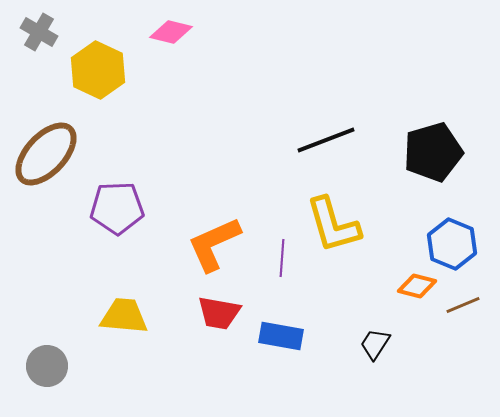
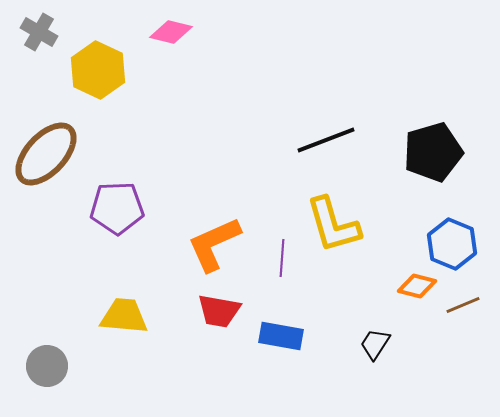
red trapezoid: moved 2 px up
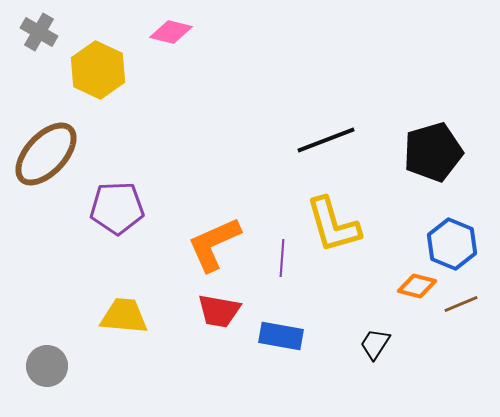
brown line: moved 2 px left, 1 px up
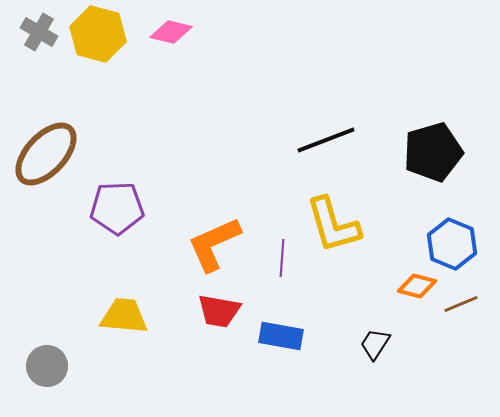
yellow hexagon: moved 36 px up; rotated 10 degrees counterclockwise
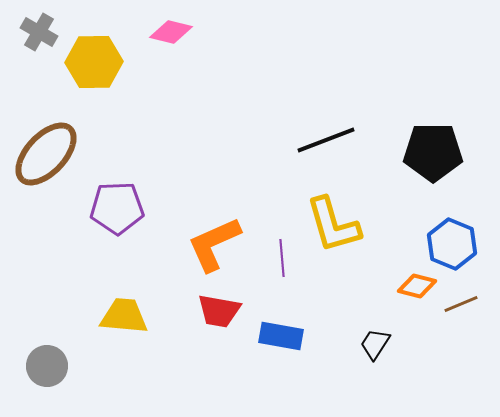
yellow hexagon: moved 4 px left, 28 px down; rotated 16 degrees counterclockwise
black pentagon: rotated 16 degrees clockwise
purple line: rotated 9 degrees counterclockwise
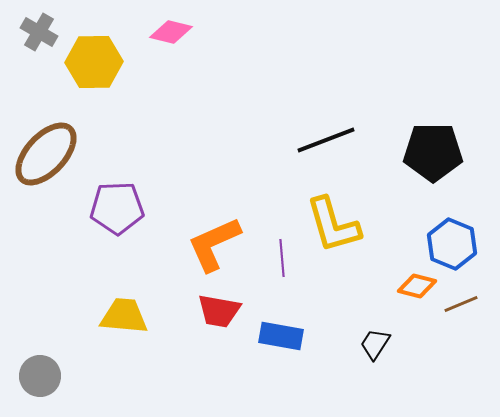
gray circle: moved 7 px left, 10 px down
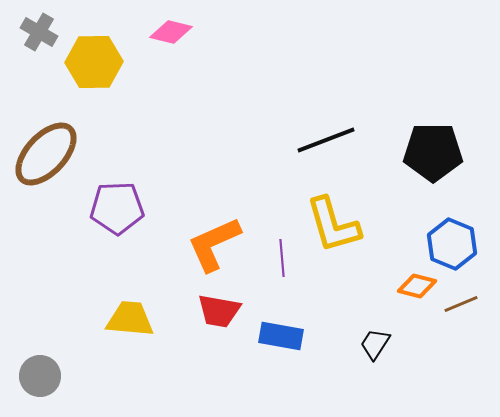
yellow trapezoid: moved 6 px right, 3 px down
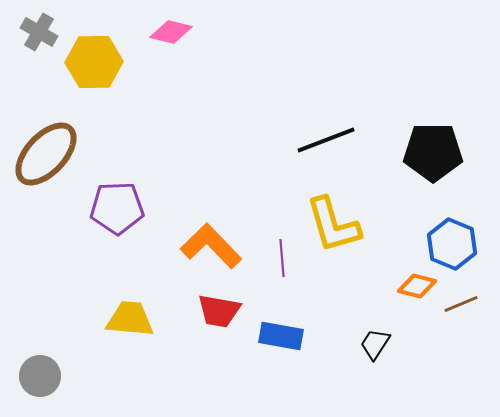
orange L-shape: moved 3 px left, 2 px down; rotated 70 degrees clockwise
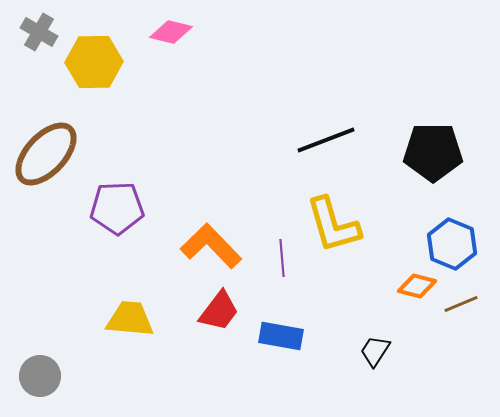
red trapezoid: rotated 63 degrees counterclockwise
black trapezoid: moved 7 px down
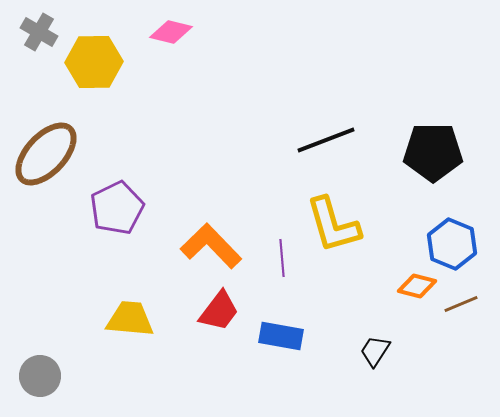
purple pentagon: rotated 24 degrees counterclockwise
